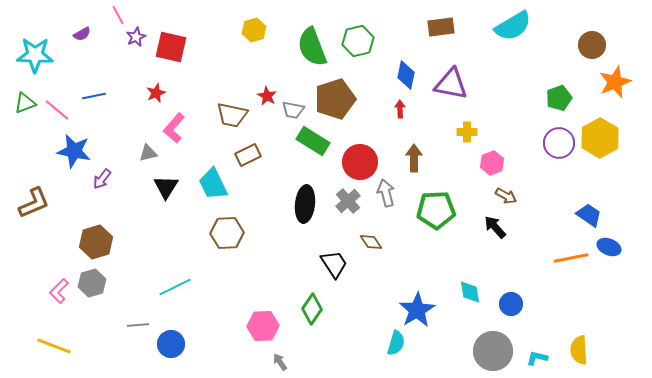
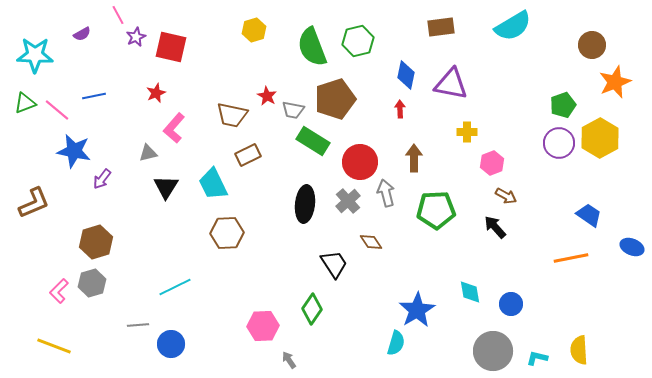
green pentagon at (559, 98): moved 4 px right, 7 px down
blue ellipse at (609, 247): moved 23 px right
gray arrow at (280, 362): moved 9 px right, 2 px up
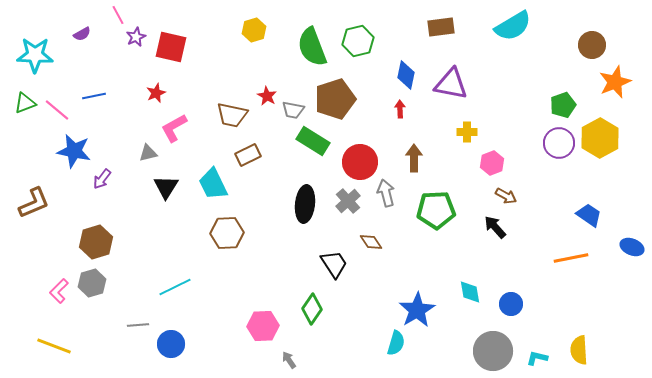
pink L-shape at (174, 128): rotated 20 degrees clockwise
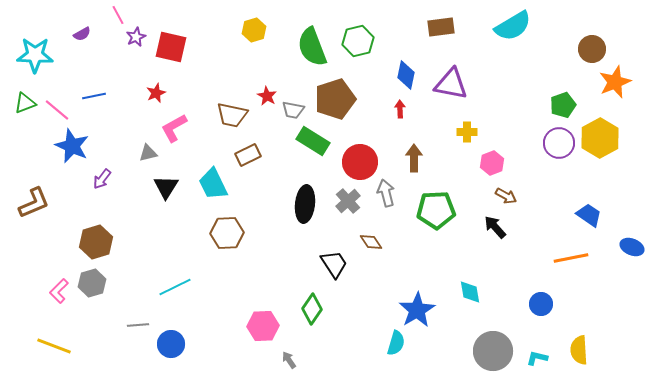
brown circle at (592, 45): moved 4 px down
blue star at (74, 151): moved 2 px left, 5 px up; rotated 12 degrees clockwise
blue circle at (511, 304): moved 30 px right
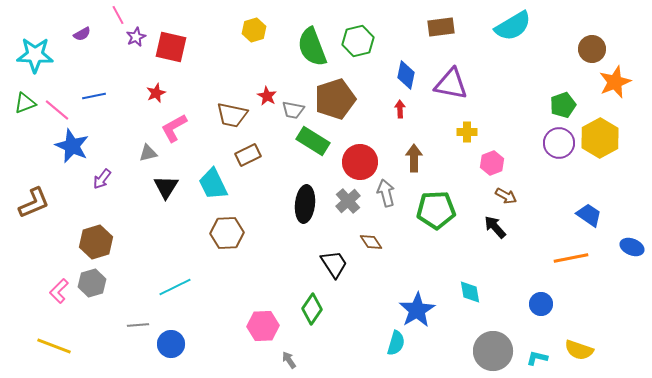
yellow semicircle at (579, 350): rotated 68 degrees counterclockwise
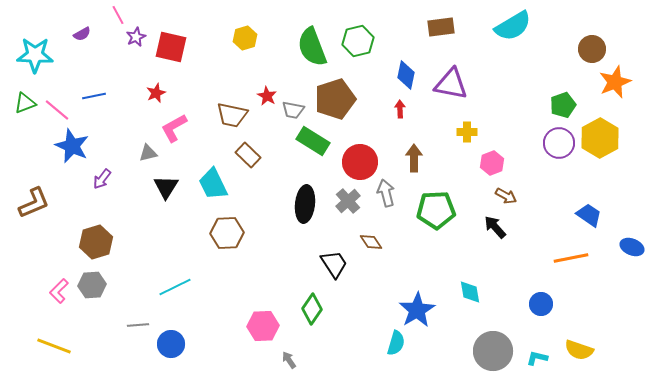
yellow hexagon at (254, 30): moved 9 px left, 8 px down
brown rectangle at (248, 155): rotated 70 degrees clockwise
gray hexagon at (92, 283): moved 2 px down; rotated 12 degrees clockwise
